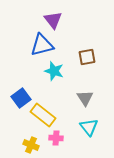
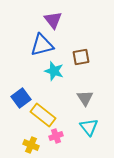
brown square: moved 6 px left
pink cross: moved 2 px up; rotated 24 degrees counterclockwise
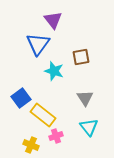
blue triangle: moved 4 px left, 1 px up; rotated 40 degrees counterclockwise
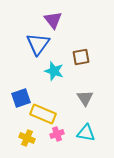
blue square: rotated 18 degrees clockwise
yellow rectangle: moved 1 px up; rotated 15 degrees counterclockwise
cyan triangle: moved 3 px left, 6 px down; rotated 42 degrees counterclockwise
pink cross: moved 1 px right, 2 px up
yellow cross: moved 4 px left, 7 px up
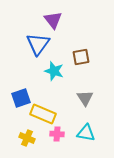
pink cross: rotated 24 degrees clockwise
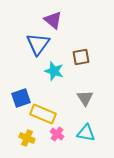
purple triangle: rotated 12 degrees counterclockwise
pink cross: rotated 32 degrees clockwise
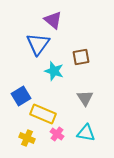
blue square: moved 2 px up; rotated 12 degrees counterclockwise
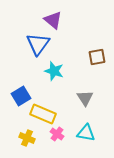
brown square: moved 16 px right
